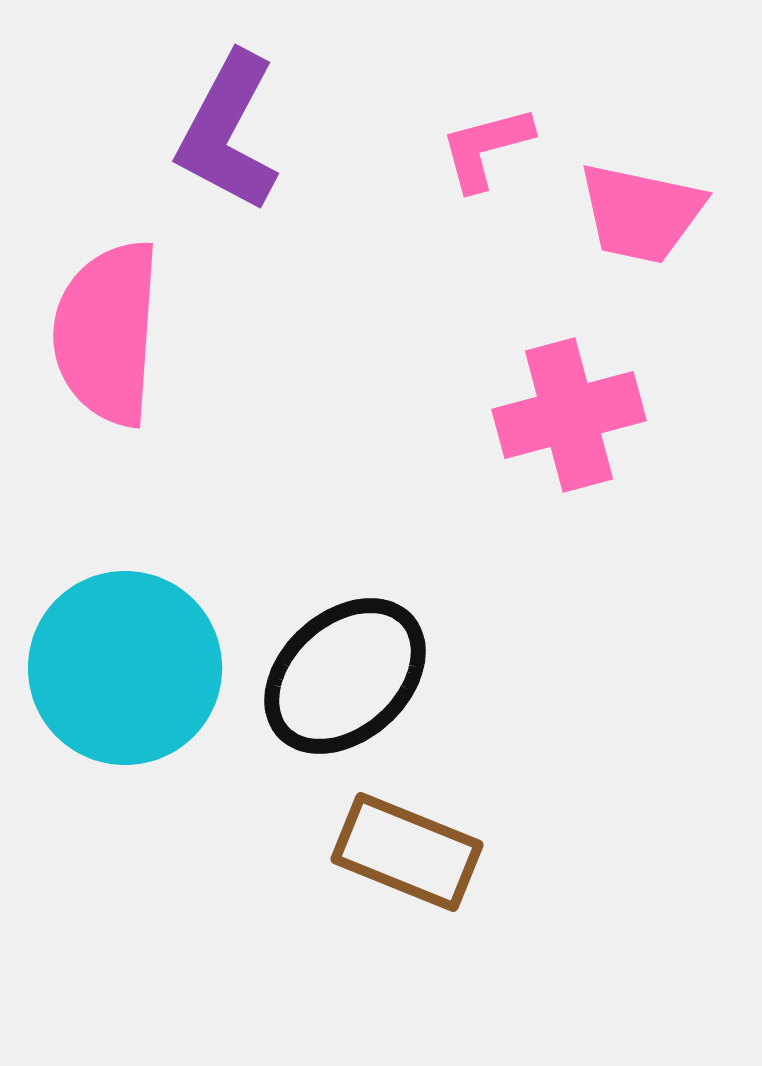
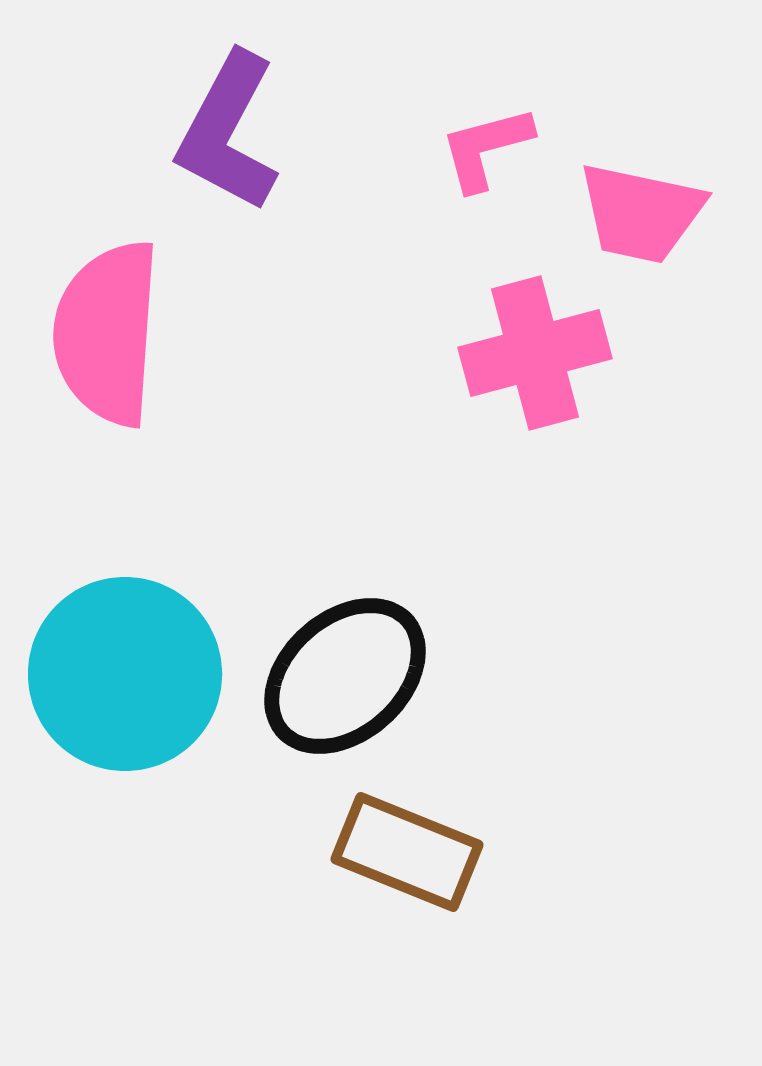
pink cross: moved 34 px left, 62 px up
cyan circle: moved 6 px down
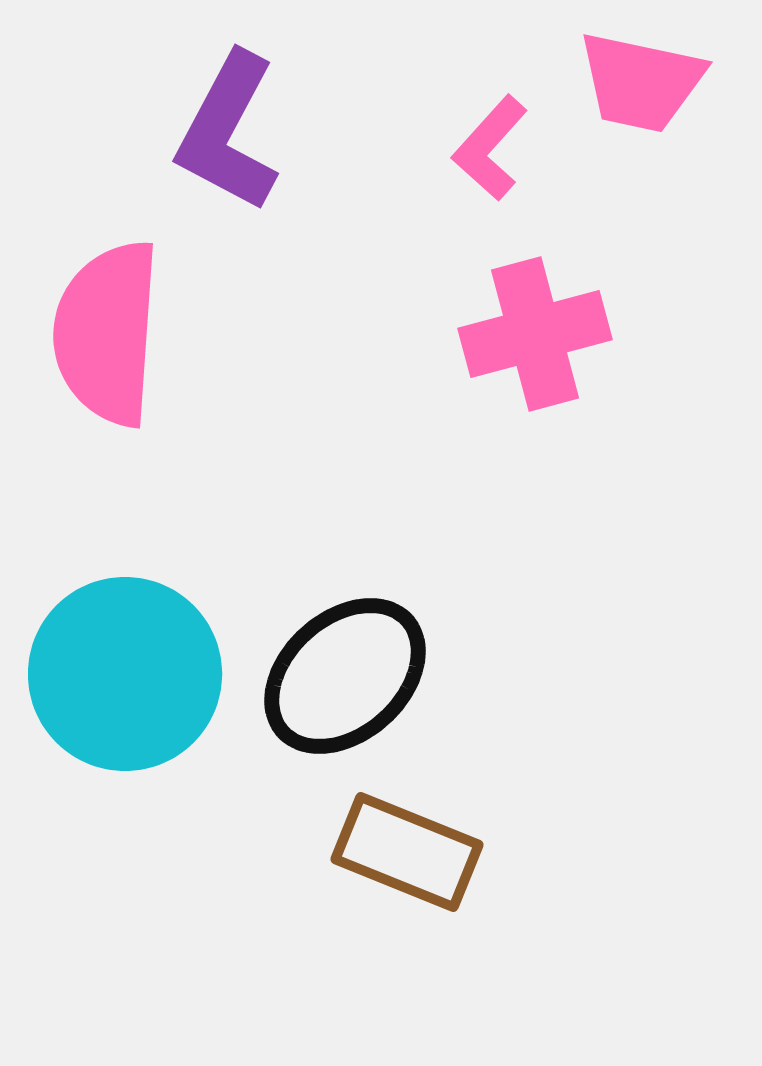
pink L-shape: moved 4 px right; rotated 33 degrees counterclockwise
pink trapezoid: moved 131 px up
pink cross: moved 19 px up
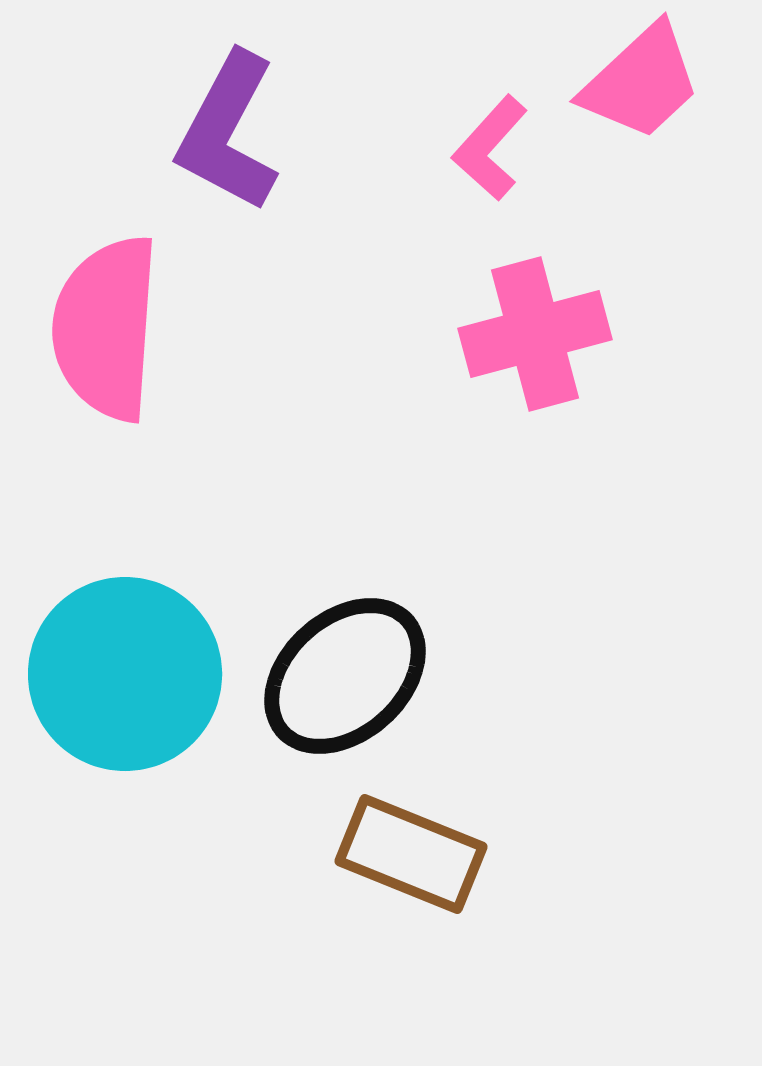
pink trapezoid: rotated 55 degrees counterclockwise
pink semicircle: moved 1 px left, 5 px up
brown rectangle: moved 4 px right, 2 px down
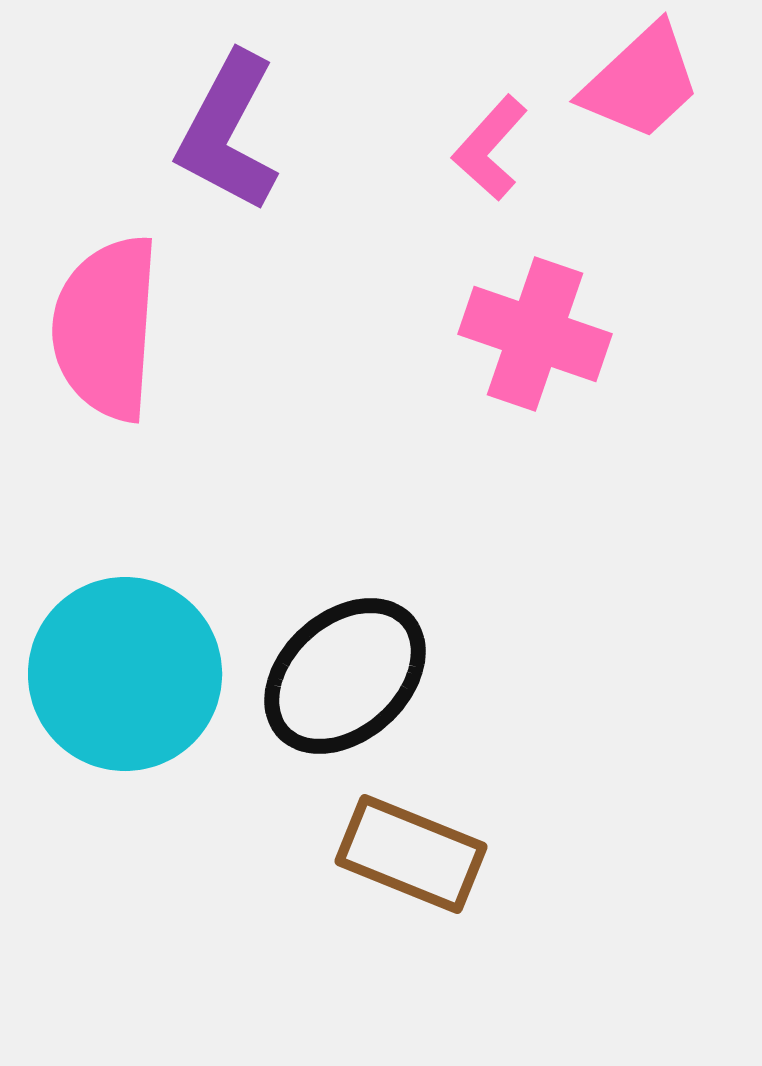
pink cross: rotated 34 degrees clockwise
